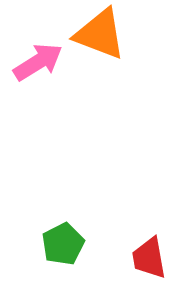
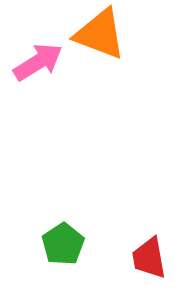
green pentagon: rotated 6 degrees counterclockwise
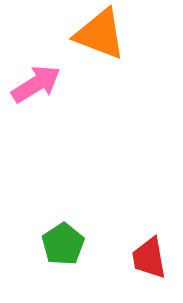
pink arrow: moved 2 px left, 22 px down
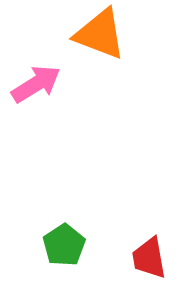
green pentagon: moved 1 px right, 1 px down
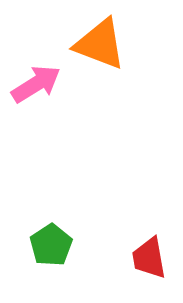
orange triangle: moved 10 px down
green pentagon: moved 13 px left
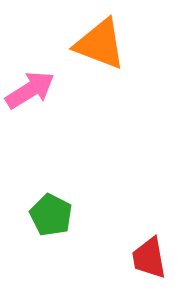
pink arrow: moved 6 px left, 6 px down
green pentagon: moved 30 px up; rotated 12 degrees counterclockwise
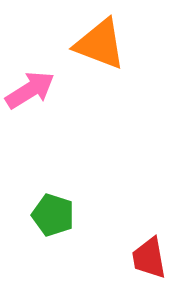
green pentagon: moved 2 px right; rotated 9 degrees counterclockwise
